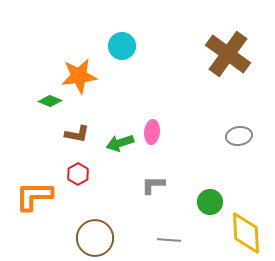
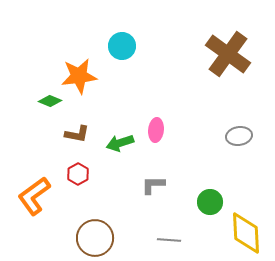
pink ellipse: moved 4 px right, 2 px up
orange L-shape: rotated 36 degrees counterclockwise
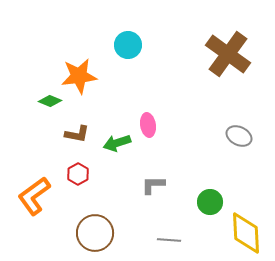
cyan circle: moved 6 px right, 1 px up
pink ellipse: moved 8 px left, 5 px up; rotated 15 degrees counterclockwise
gray ellipse: rotated 35 degrees clockwise
green arrow: moved 3 px left
brown circle: moved 5 px up
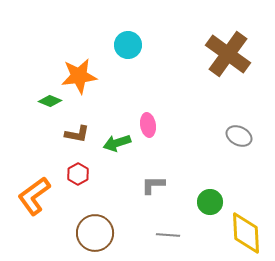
gray line: moved 1 px left, 5 px up
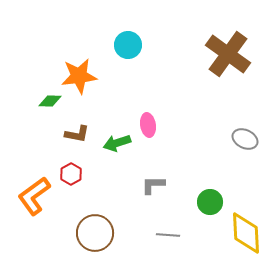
green diamond: rotated 20 degrees counterclockwise
gray ellipse: moved 6 px right, 3 px down
red hexagon: moved 7 px left
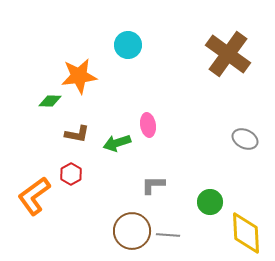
brown circle: moved 37 px right, 2 px up
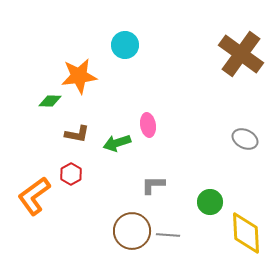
cyan circle: moved 3 px left
brown cross: moved 13 px right
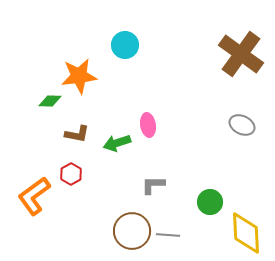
gray ellipse: moved 3 px left, 14 px up
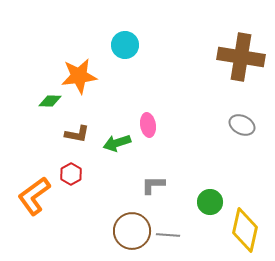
brown cross: moved 3 px down; rotated 27 degrees counterclockwise
yellow diamond: moved 1 px left, 3 px up; rotated 15 degrees clockwise
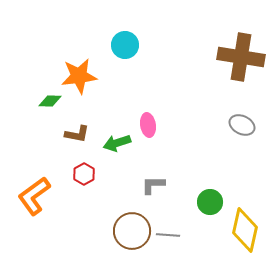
red hexagon: moved 13 px right
